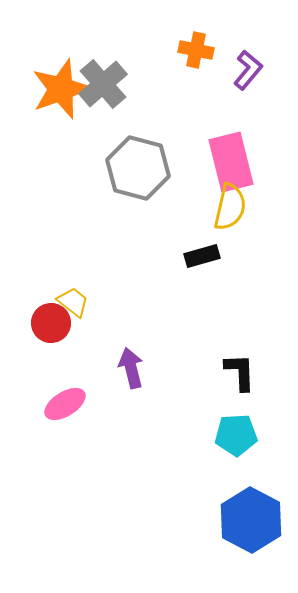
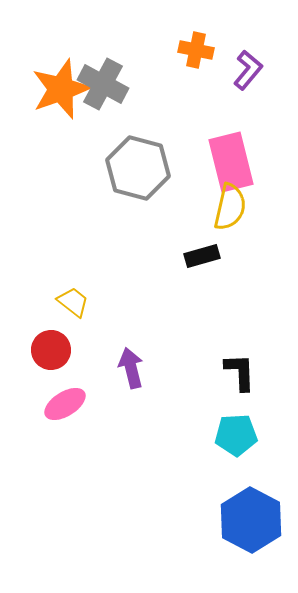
gray cross: rotated 21 degrees counterclockwise
red circle: moved 27 px down
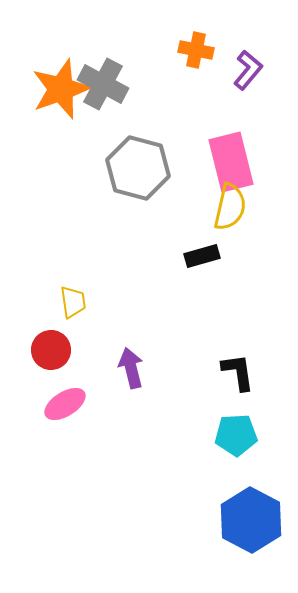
yellow trapezoid: rotated 44 degrees clockwise
black L-shape: moved 2 px left; rotated 6 degrees counterclockwise
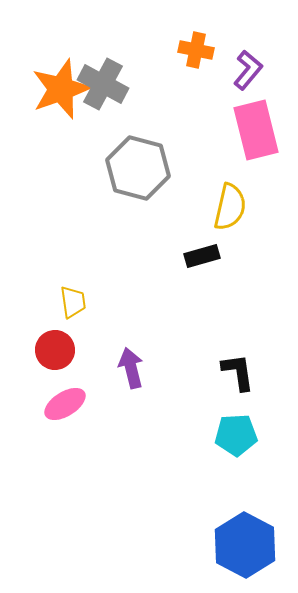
pink rectangle: moved 25 px right, 32 px up
red circle: moved 4 px right
blue hexagon: moved 6 px left, 25 px down
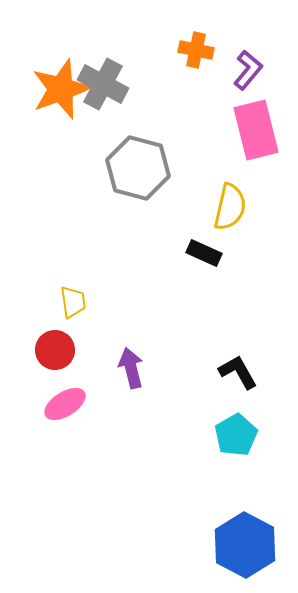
black rectangle: moved 2 px right, 3 px up; rotated 40 degrees clockwise
black L-shape: rotated 21 degrees counterclockwise
cyan pentagon: rotated 27 degrees counterclockwise
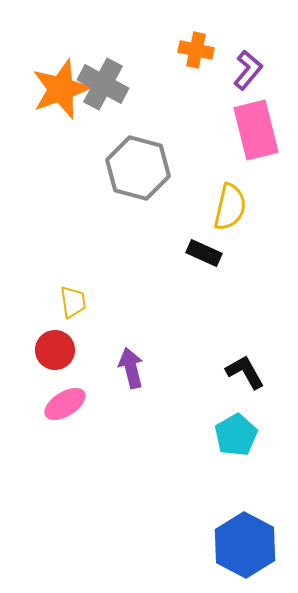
black L-shape: moved 7 px right
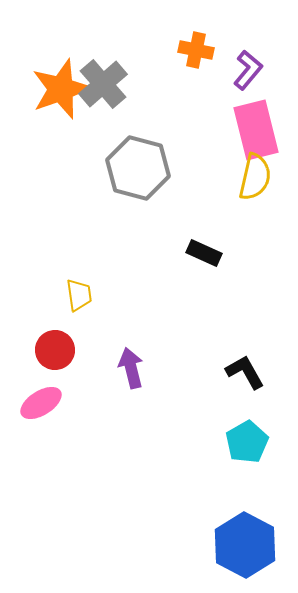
gray cross: rotated 21 degrees clockwise
yellow semicircle: moved 25 px right, 30 px up
yellow trapezoid: moved 6 px right, 7 px up
pink ellipse: moved 24 px left, 1 px up
cyan pentagon: moved 11 px right, 7 px down
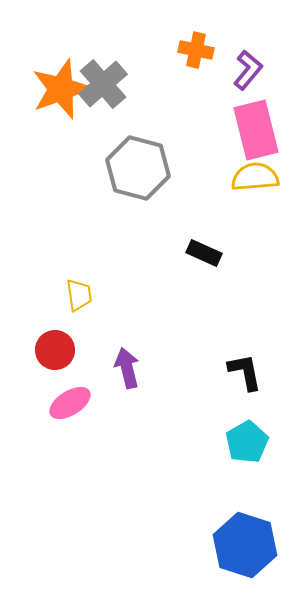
yellow semicircle: rotated 108 degrees counterclockwise
purple arrow: moved 4 px left
black L-shape: rotated 18 degrees clockwise
pink ellipse: moved 29 px right
blue hexagon: rotated 10 degrees counterclockwise
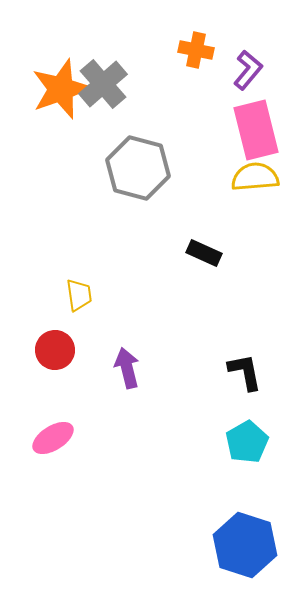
pink ellipse: moved 17 px left, 35 px down
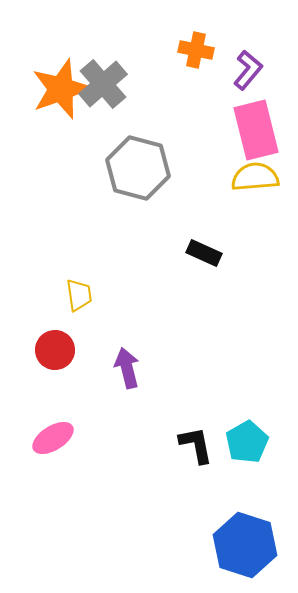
black L-shape: moved 49 px left, 73 px down
